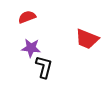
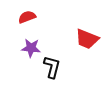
black L-shape: moved 8 px right
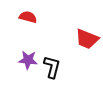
red semicircle: moved 1 px right; rotated 36 degrees clockwise
purple star: moved 3 px left, 12 px down
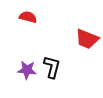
purple star: moved 1 px left, 10 px down
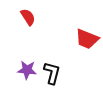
red semicircle: rotated 42 degrees clockwise
black L-shape: moved 6 px down
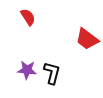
red trapezoid: rotated 15 degrees clockwise
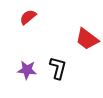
red semicircle: rotated 96 degrees counterclockwise
black L-shape: moved 6 px right, 5 px up
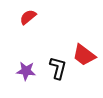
red trapezoid: moved 3 px left, 16 px down
purple star: moved 1 px left, 1 px down
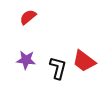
red trapezoid: moved 6 px down
purple star: moved 11 px up
